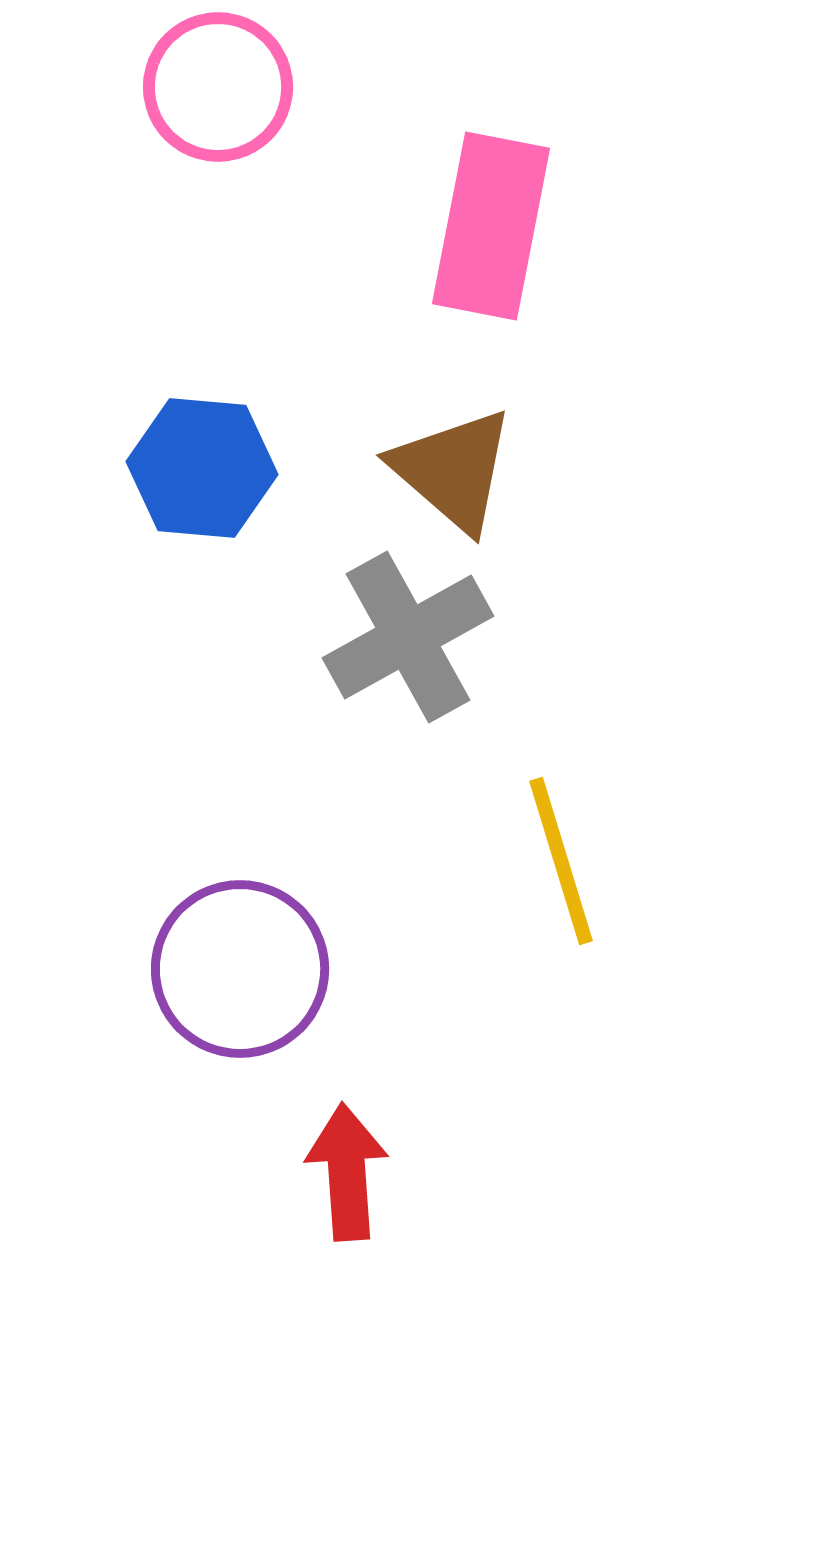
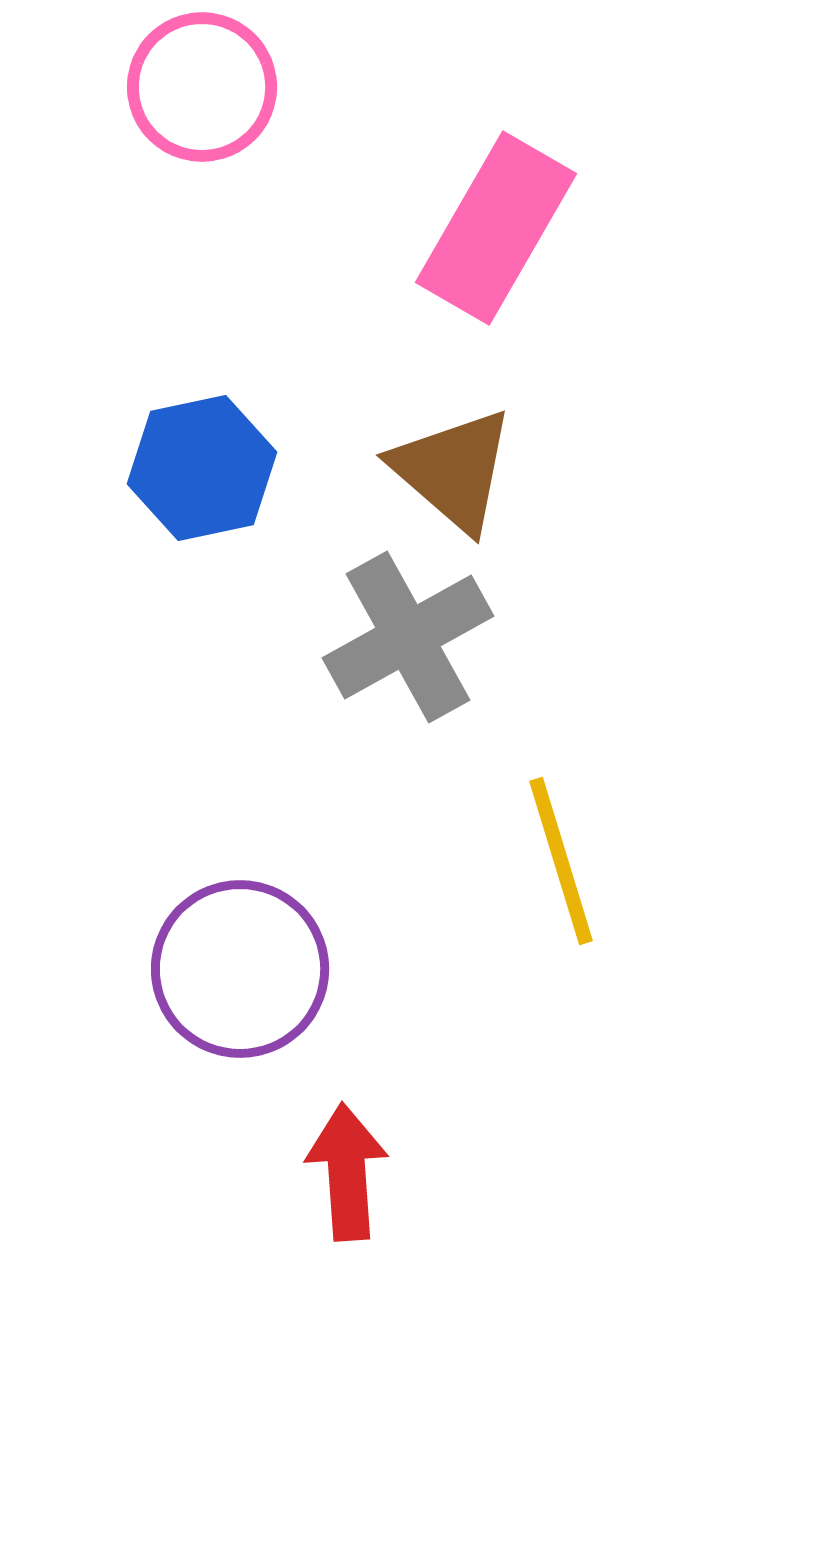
pink circle: moved 16 px left
pink rectangle: moved 5 px right, 2 px down; rotated 19 degrees clockwise
blue hexagon: rotated 17 degrees counterclockwise
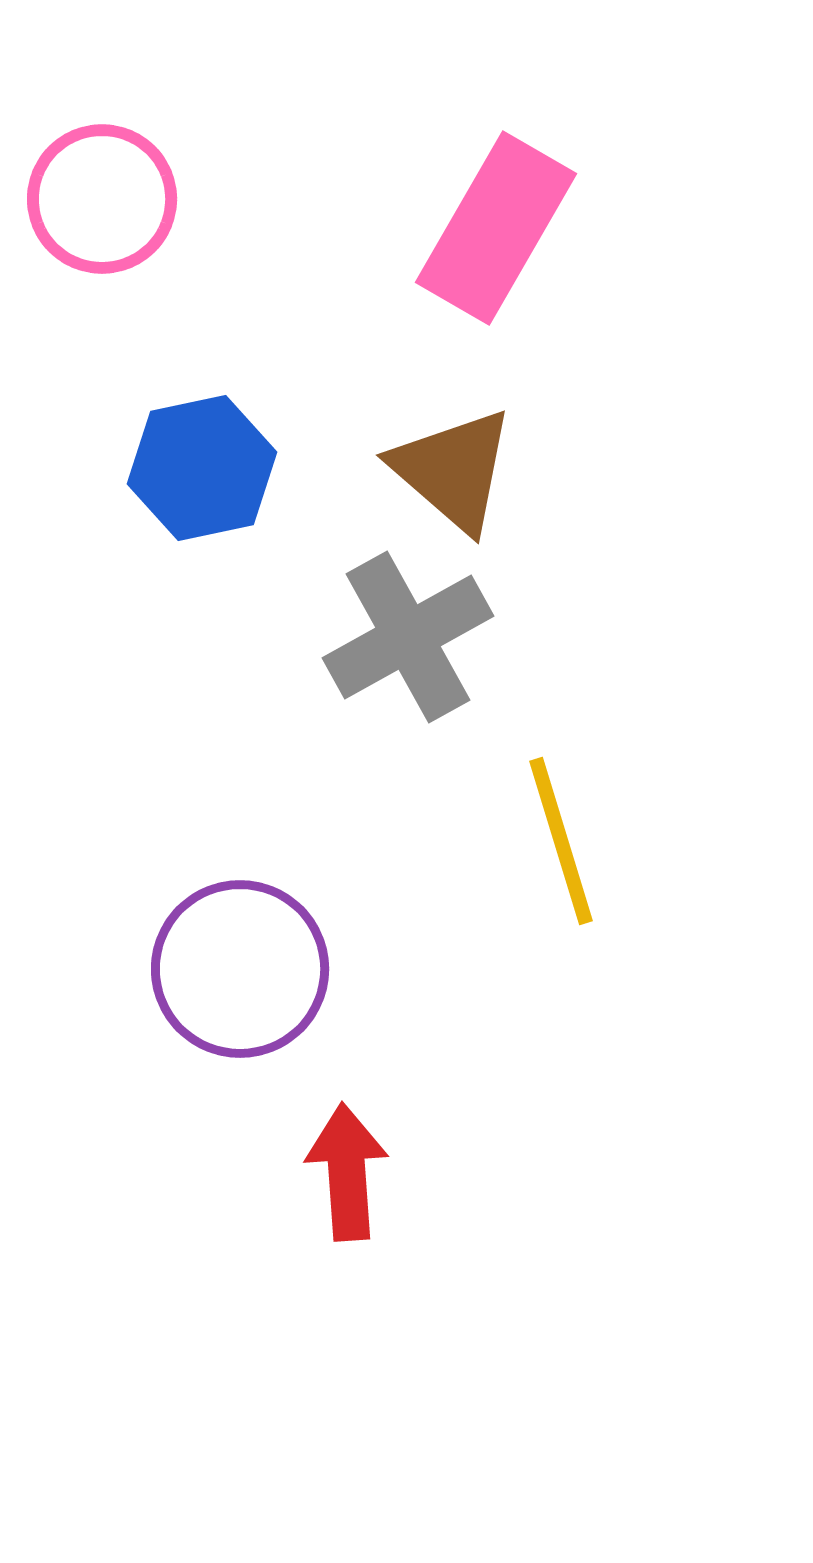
pink circle: moved 100 px left, 112 px down
yellow line: moved 20 px up
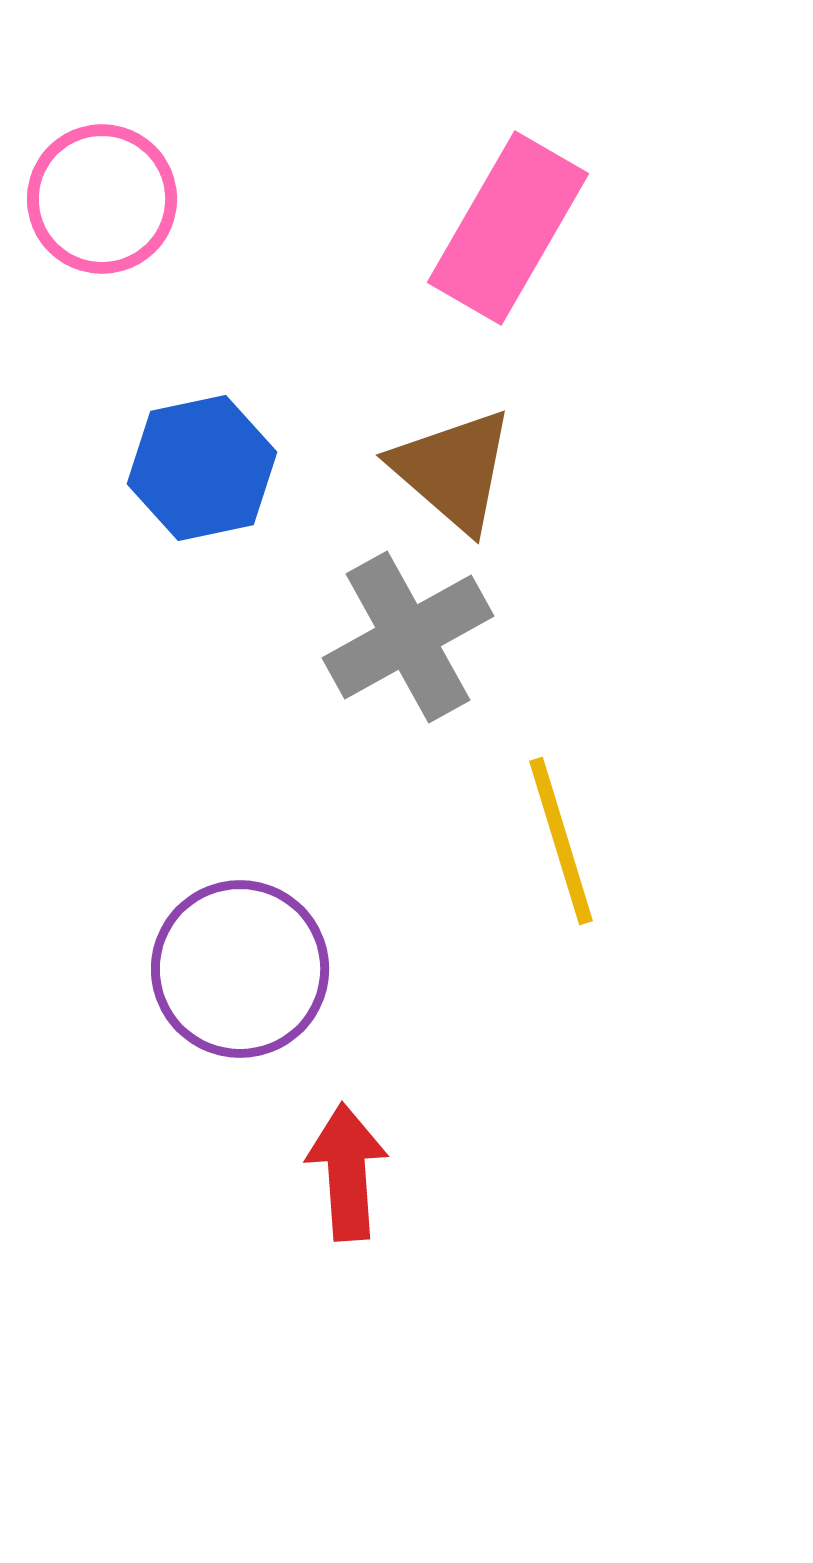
pink rectangle: moved 12 px right
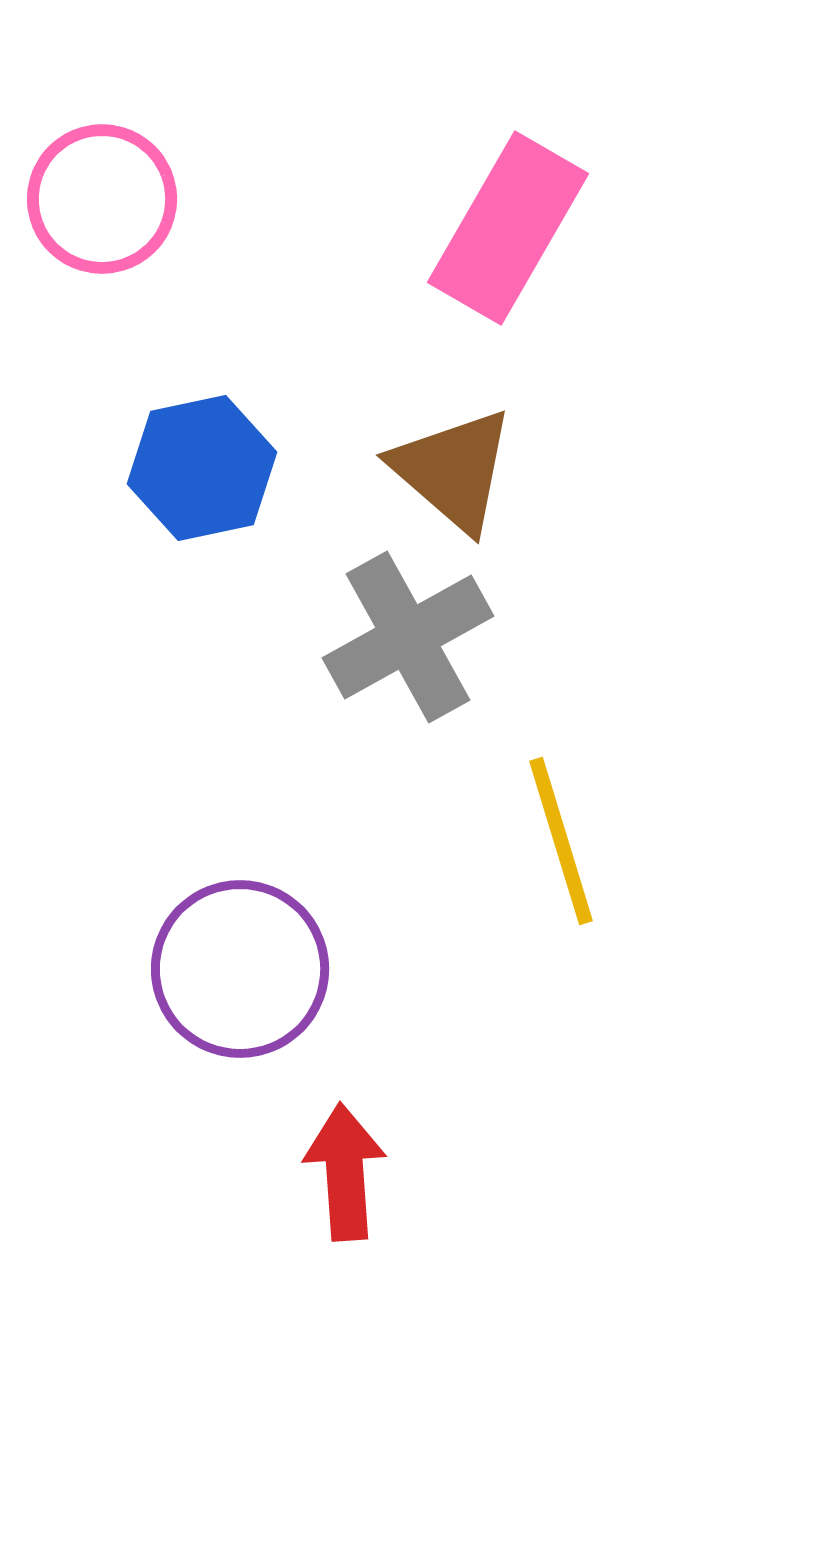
red arrow: moved 2 px left
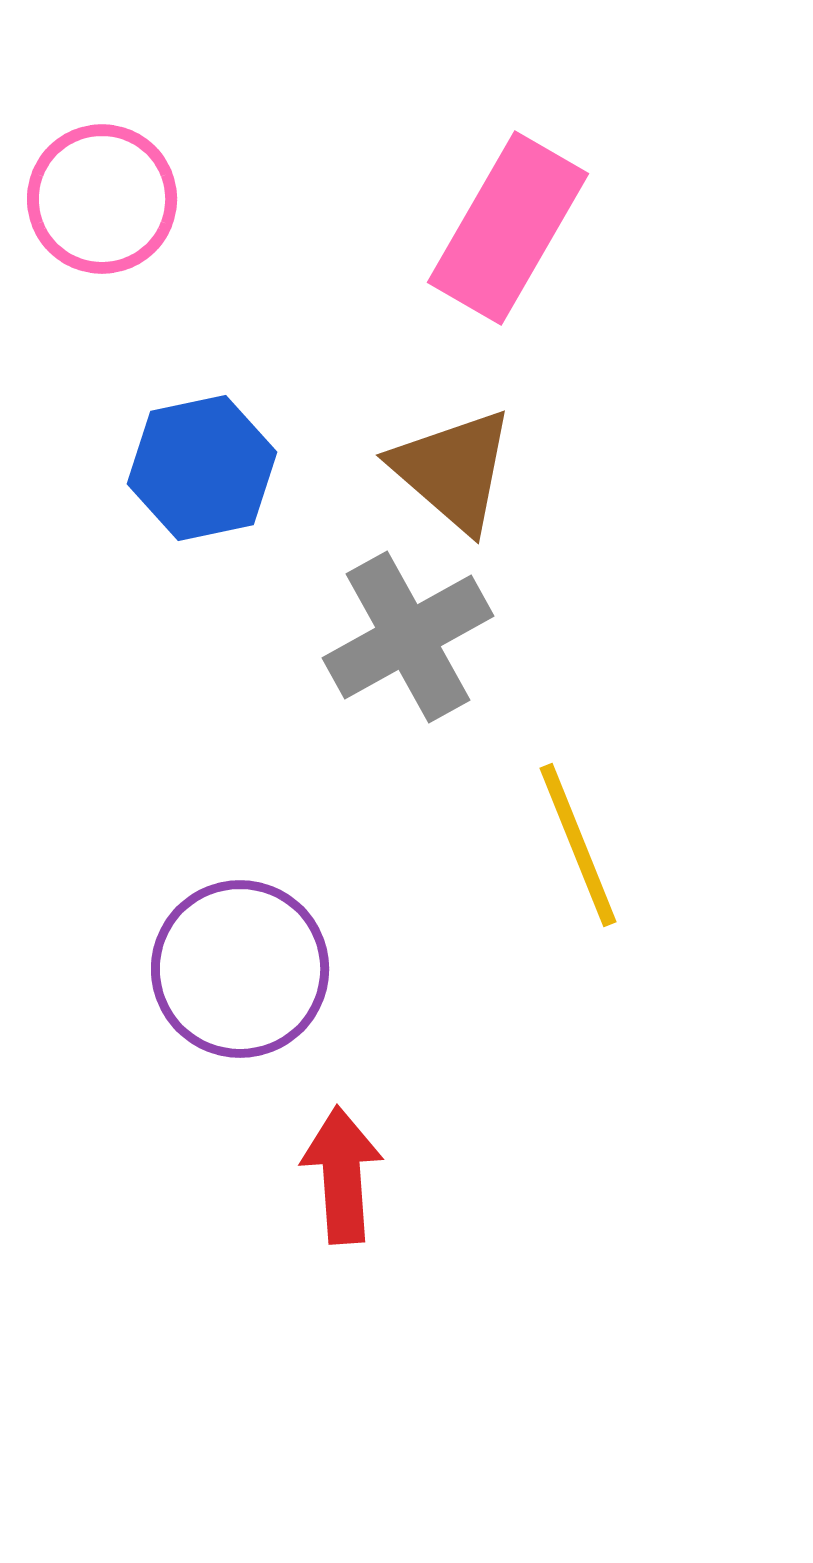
yellow line: moved 17 px right, 4 px down; rotated 5 degrees counterclockwise
red arrow: moved 3 px left, 3 px down
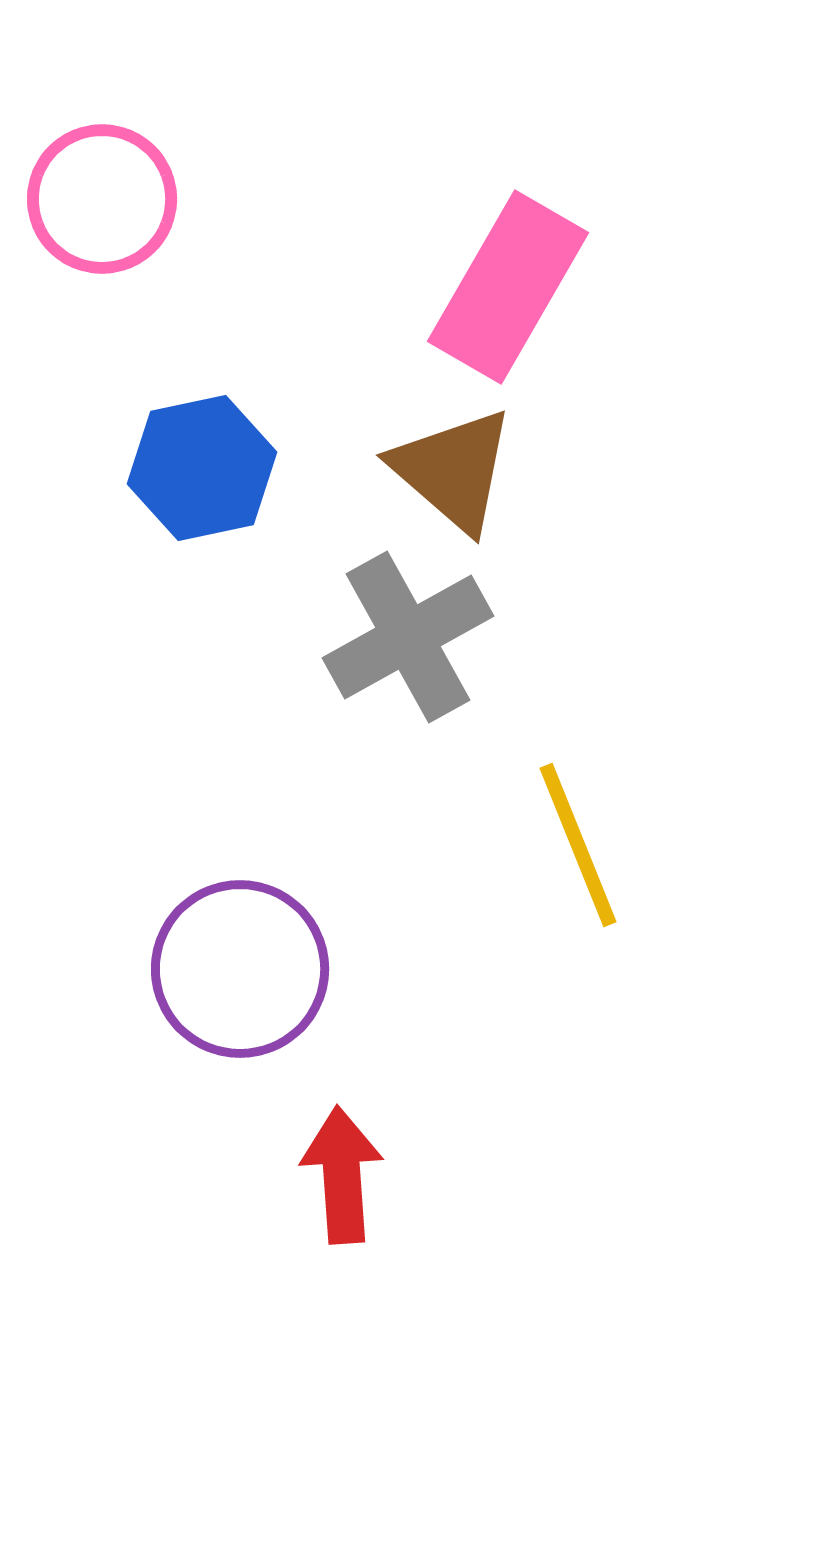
pink rectangle: moved 59 px down
